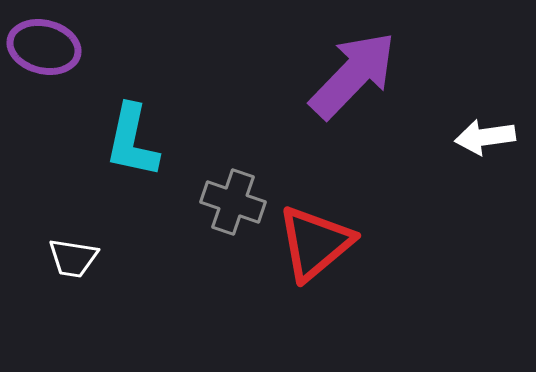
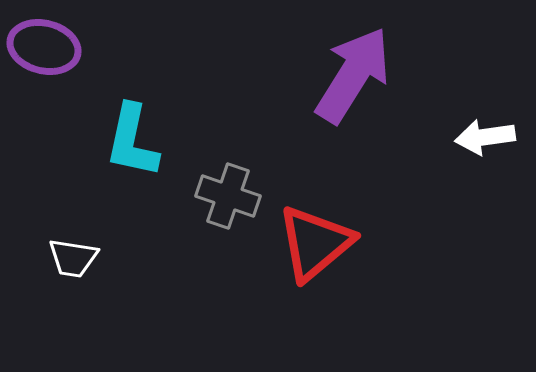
purple arrow: rotated 12 degrees counterclockwise
gray cross: moved 5 px left, 6 px up
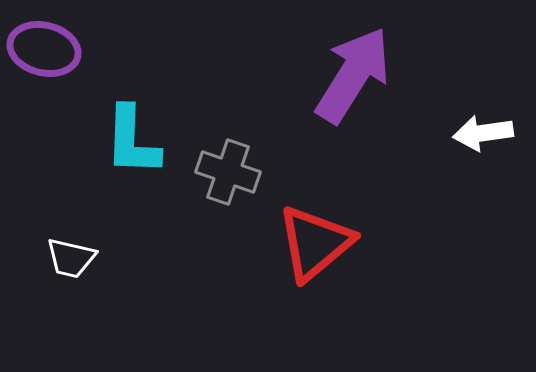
purple ellipse: moved 2 px down
white arrow: moved 2 px left, 4 px up
cyan L-shape: rotated 10 degrees counterclockwise
gray cross: moved 24 px up
white trapezoid: moved 2 px left; rotated 4 degrees clockwise
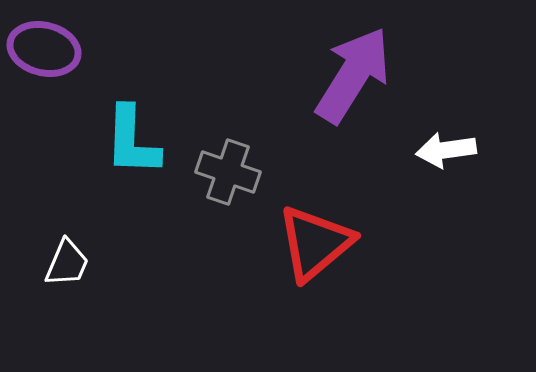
white arrow: moved 37 px left, 17 px down
white trapezoid: moved 4 px left, 5 px down; rotated 80 degrees counterclockwise
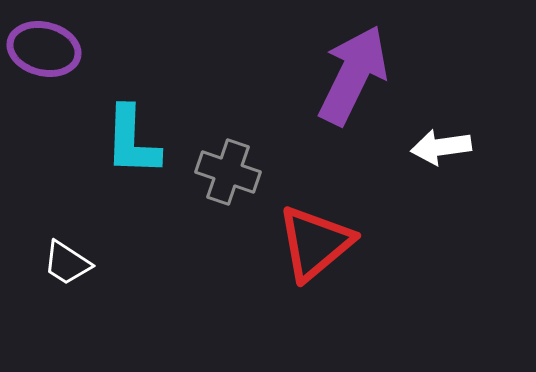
purple arrow: rotated 6 degrees counterclockwise
white arrow: moved 5 px left, 3 px up
white trapezoid: rotated 100 degrees clockwise
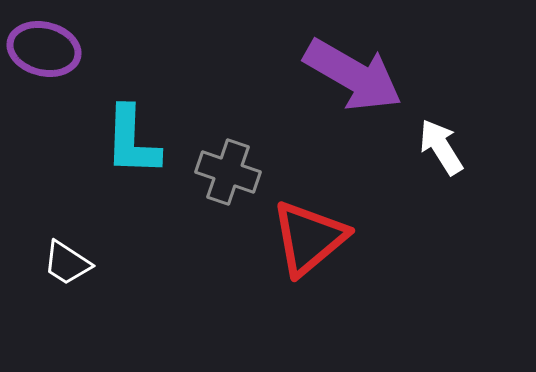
purple arrow: rotated 94 degrees clockwise
white arrow: rotated 66 degrees clockwise
red triangle: moved 6 px left, 5 px up
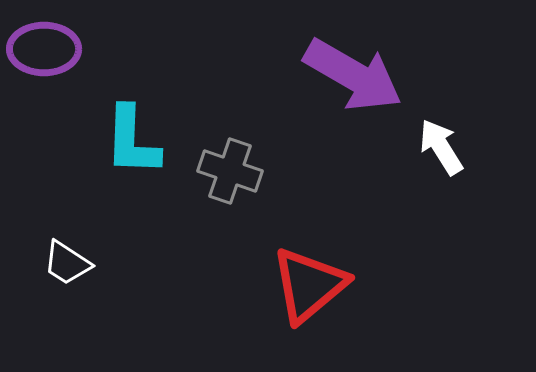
purple ellipse: rotated 14 degrees counterclockwise
gray cross: moved 2 px right, 1 px up
red triangle: moved 47 px down
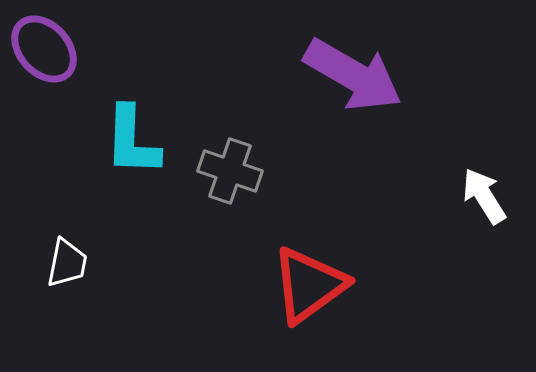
purple ellipse: rotated 48 degrees clockwise
white arrow: moved 43 px right, 49 px down
white trapezoid: rotated 112 degrees counterclockwise
red triangle: rotated 4 degrees clockwise
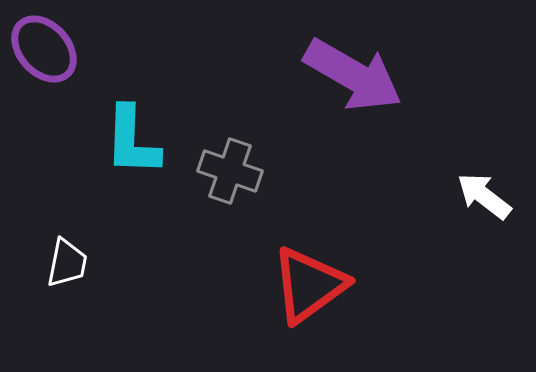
white arrow: rotated 20 degrees counterclockwise
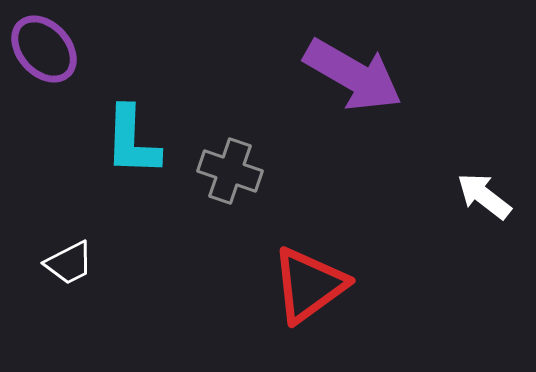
white trapezoid: moved 2 px right; rotated 52 degrees clockwise
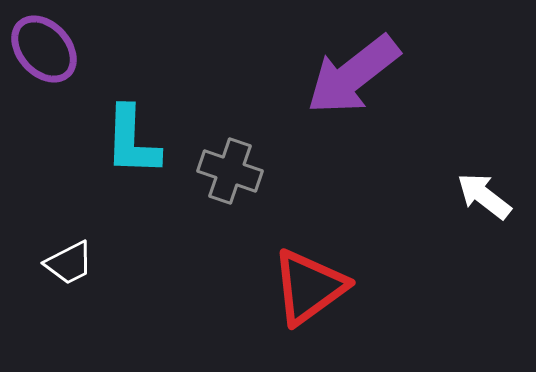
purple arrow: rotated 112 degrees clockwise
red triangle: moved 2 px down
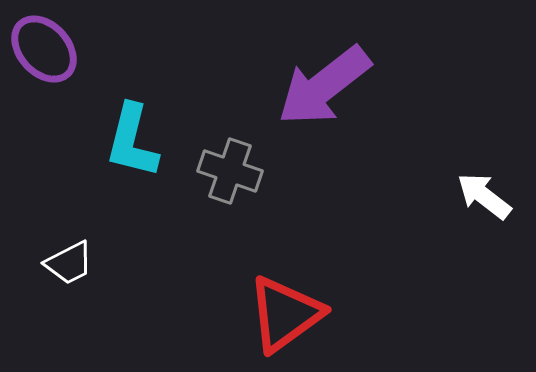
purple arrow: moved 29 px left, 11 px down
cyan L-shape: rotated 12 degrees clockwise
red triangle: moved 24 px left, 27 px down
